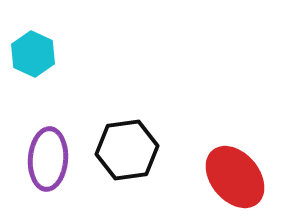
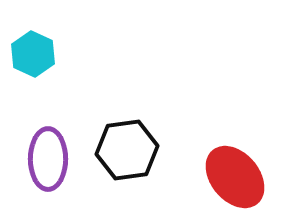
purple ellipse: rotated 4 degrees counterclockwise
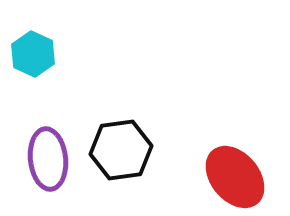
black hexagon: moved 6 px left
purple ellipse: rotated 6 degrees counterclockwise
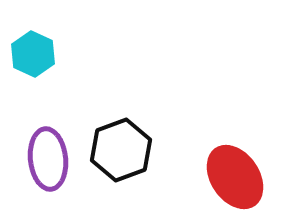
black hexagon: rotated 12 degrees counterclockwise
red ellipse: rotated 6 degrees clockwise
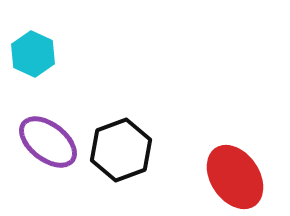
purple ellipse: moved 17 px up; rotated 46 degrees counterclockwise
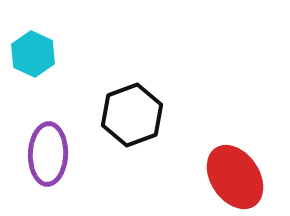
purple ellipse: moved 12 px down; rotated 54 degrees clockwise
black hexagon: moved 11 px right, 35 px up
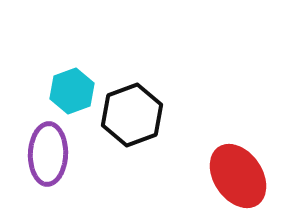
cyan hexagon: moved 39 px right, 37 px down; rotated 15 degrees clockwise
red ellipse: moved 3 px right, 1 px up
